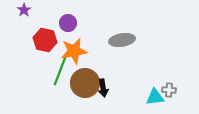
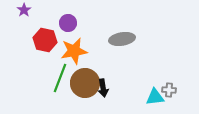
gray ellipse: moved 1 px up
green line: moved 7 px down
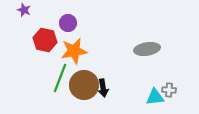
purple star: rotated 16 degrees counterclockwise
gray ellipse: moved 25 px right, 10 px down
brown circle: moved 1 px left, 2 px down
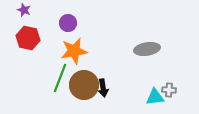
red hexagon: moved 17 px left, 2 px up
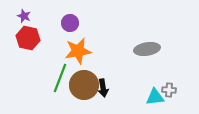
purple star: moved 6 px down
purple circle: moved 2 px right
orange star: moved 4 px right
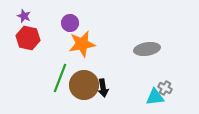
orange star: moved 4 px right, 7 px up
gray cross: moved 4 px left, 2 px up; rotated 24 degrees clockwise
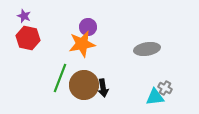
purple circle: moved 18 px right, 4 px down
